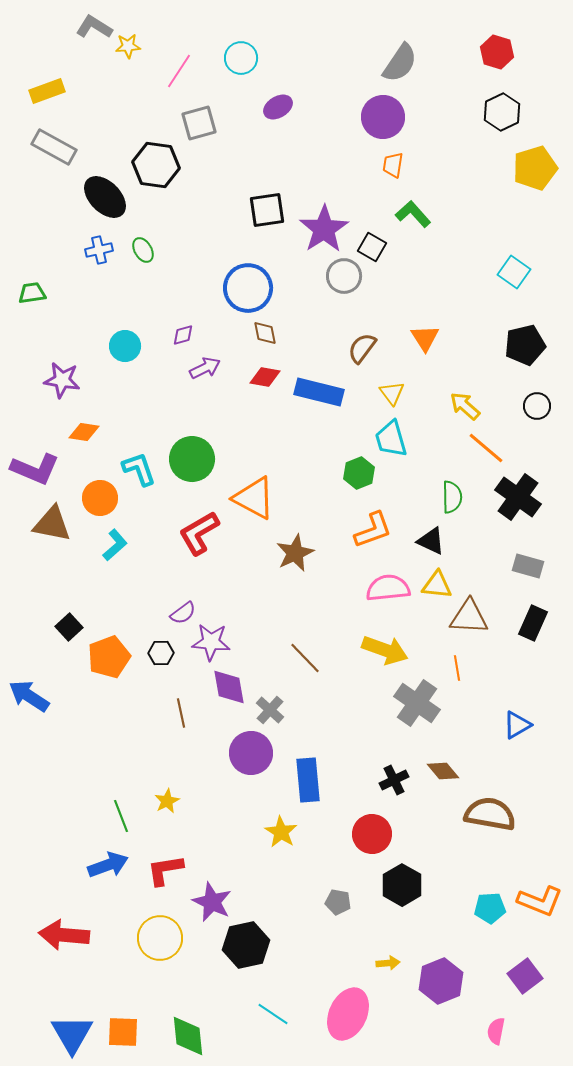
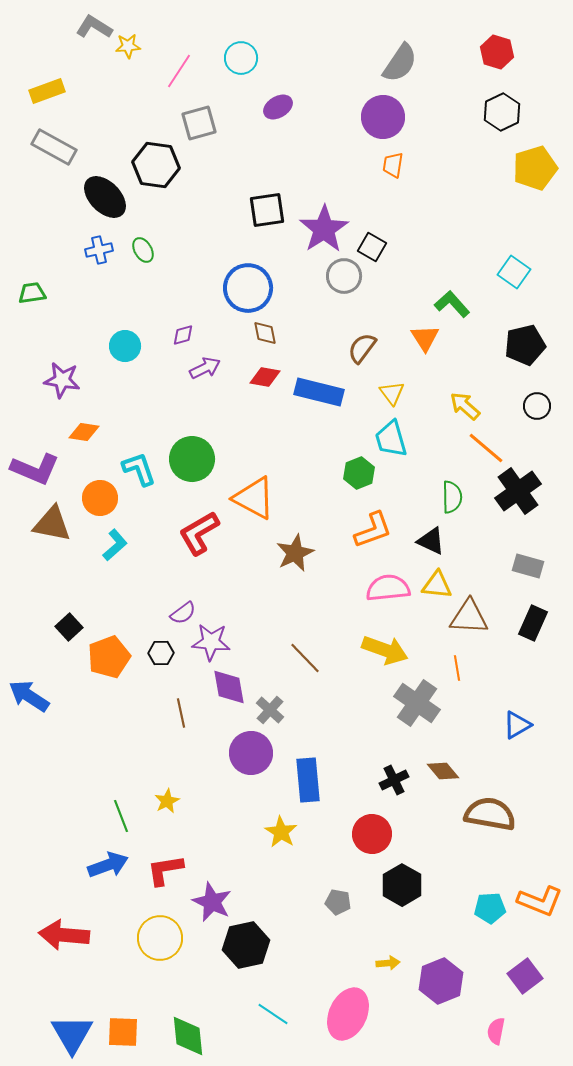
green L-shape at (413, 214): moved 39 px right, 90 px down
black cross at (518, 497): moved 6 px up; rotated 18 degrees clockwise
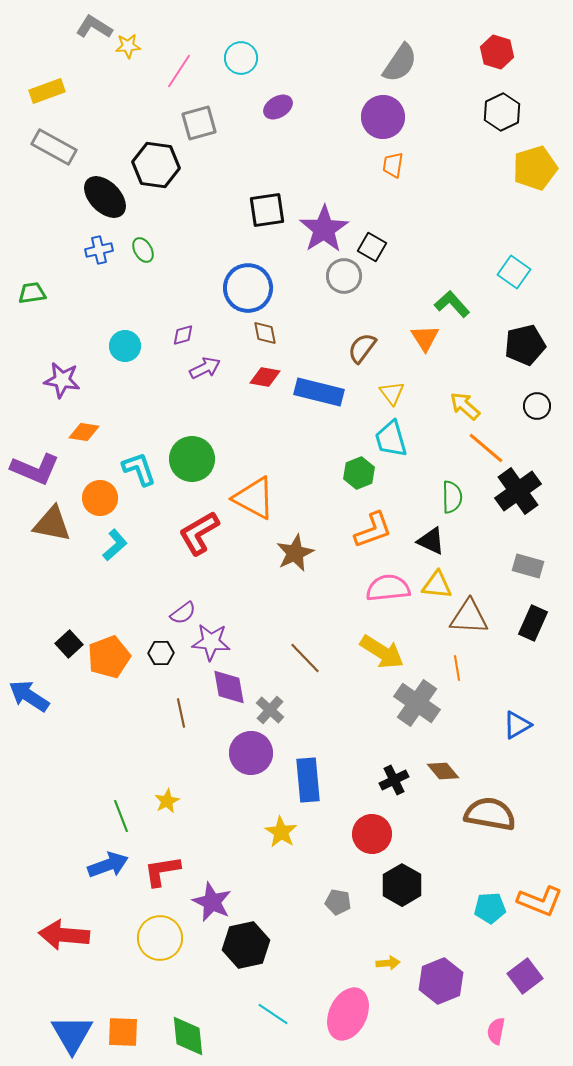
black square at (69, 627): moved 17 px down
yellow arrow at (385, 650): moved 3 px left, 2 px down; rotated 12 degrees clockwise
red L-shape at (165, 870): moved 3 px left, 1 px down
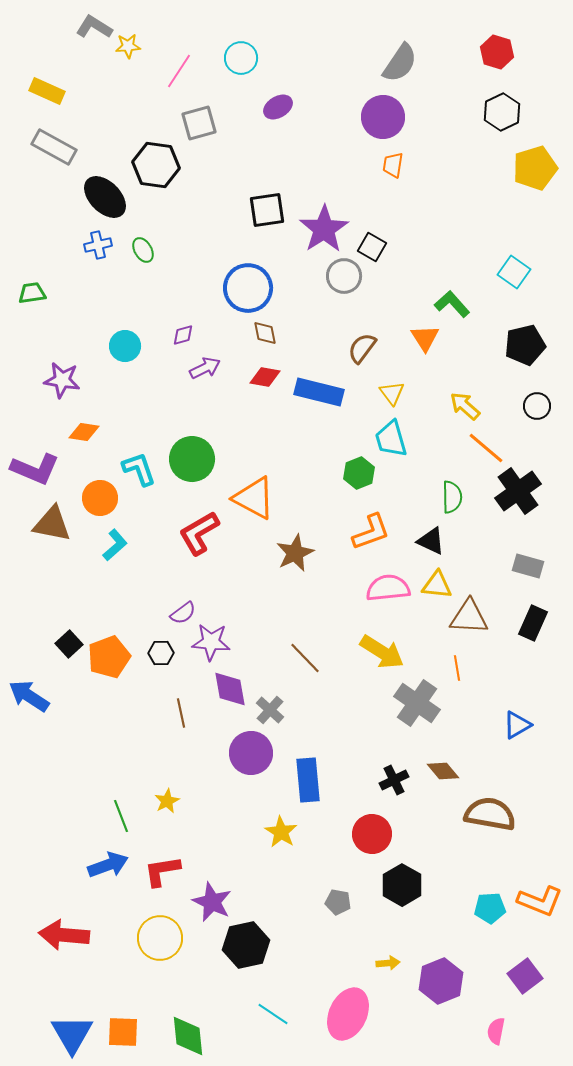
yellow rectangle at (47, 91): rotated 44 degrees clockwise
blue cross at (99, 250): moved 1 px left, 5 px up
orange L-shape at (373, 530): moved 2 px left, 2 px down
purple diamond at (229, 687): moved 1 px right, 2 px down
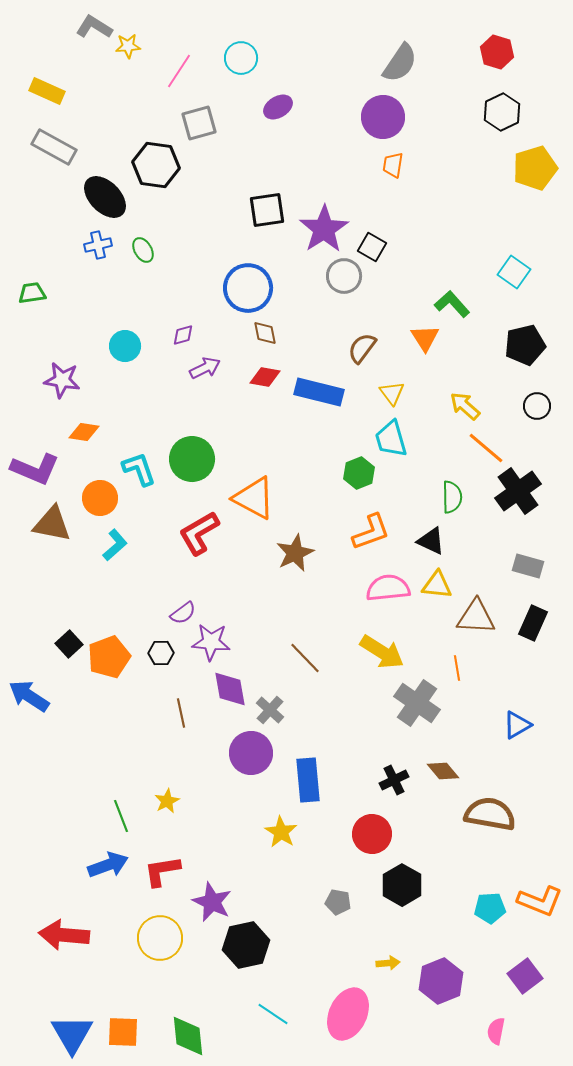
brown triangle at (469, 617): moved 7 px right
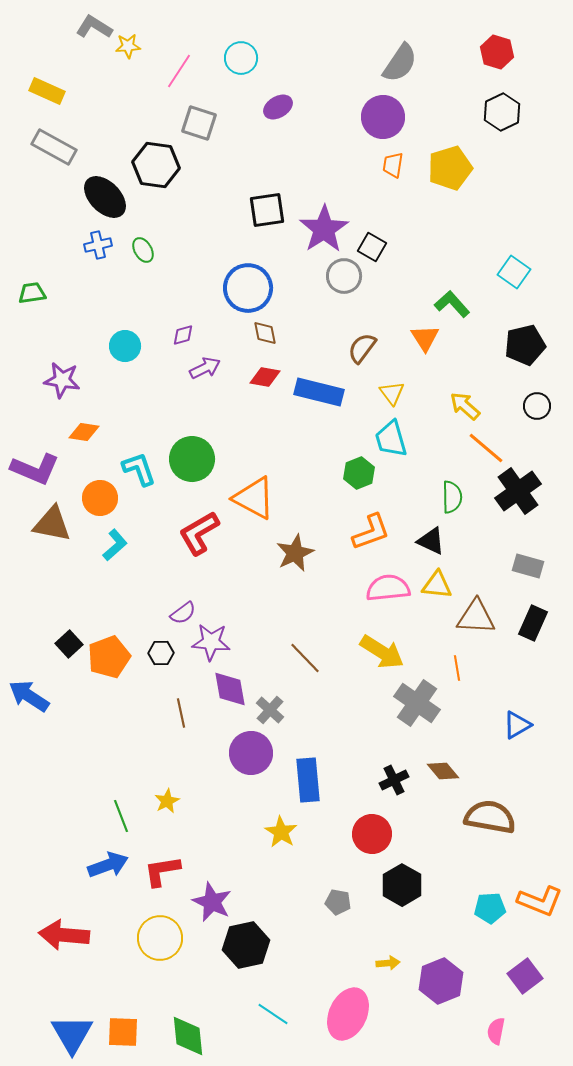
gray square at (199, 123): rotated 33 degrees clockwise
yellow pentagon at (535, 168): moved 85 px left
brown semicircle at (490, 814): moved 3 px down
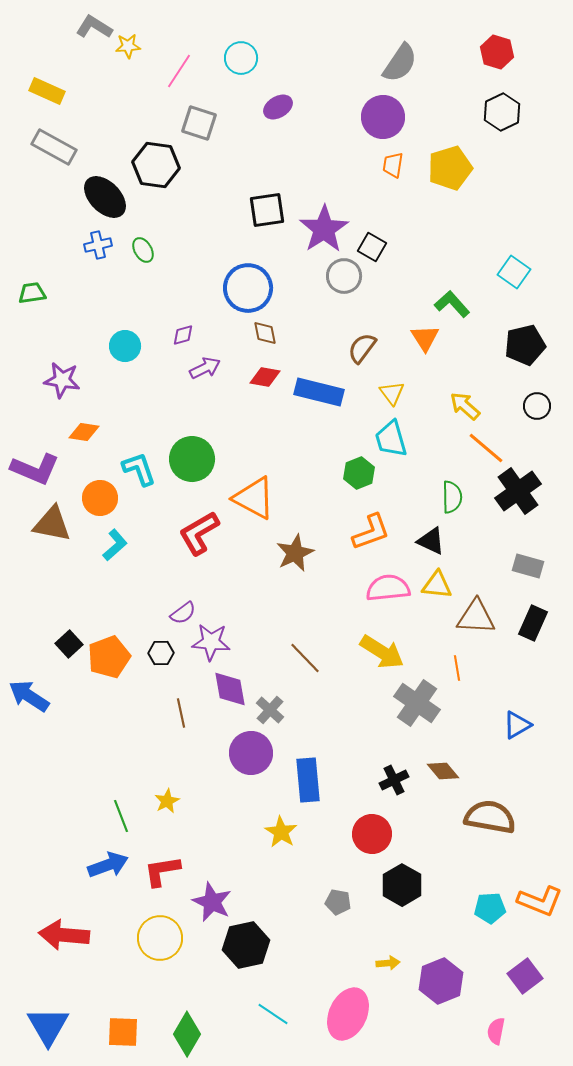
blue triangle at (72, 1034): moved 24 px left, 8 px up
green diamond at (188, 1036): moved 1 px left, 2 px up; rotated 36 degrees clockwise
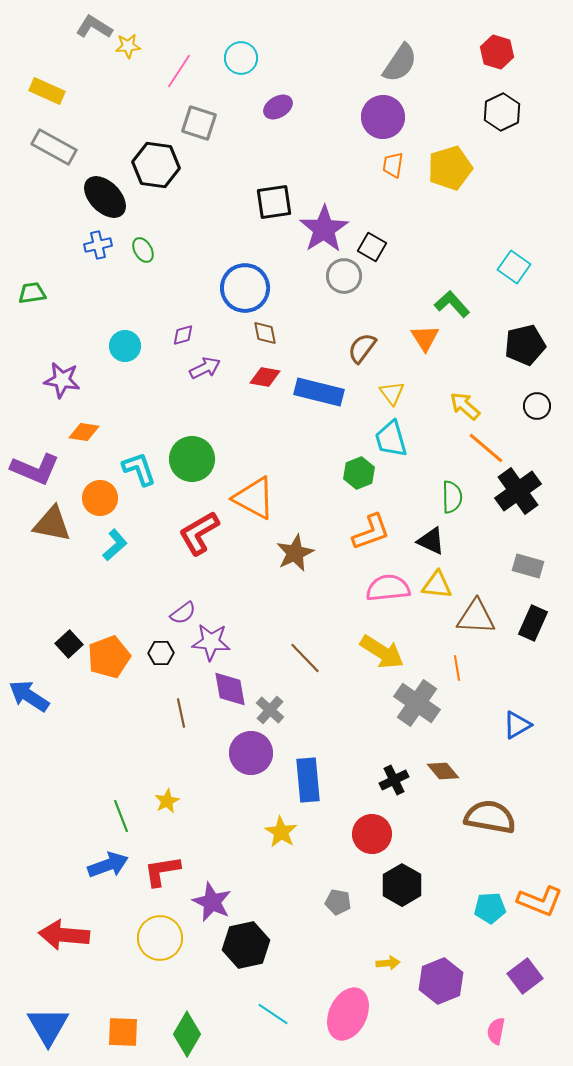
black square at (267, 210): moved 7 px right, 8 px up
cyan square at (514, 272): moved 5 px up
blue circle at (248, 288): moved 3 px left
